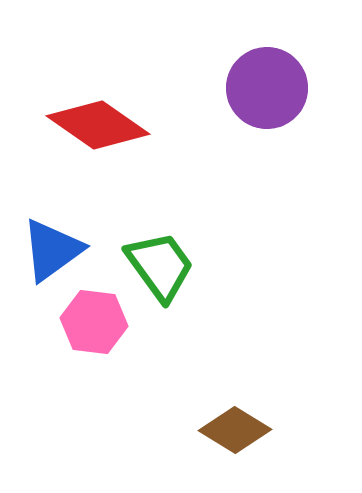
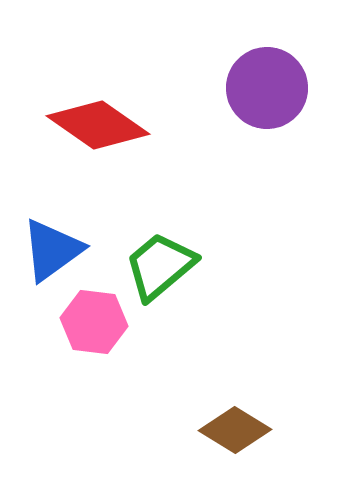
green trapezoid: rotated 94 degrees counterclockwise
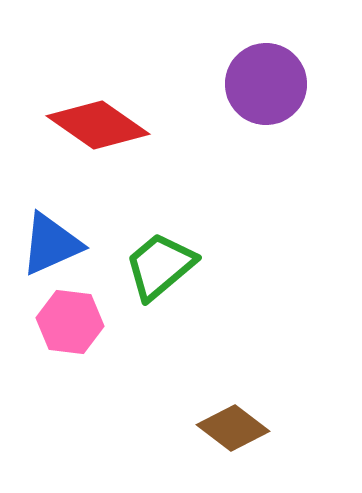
purple circle: moved 1 px left, 4 px up
blue triangle: moved 1 px left, 6 px up; rotated 12 degrees clockwise
pink hexagon: moved 24 px left
brown diamond: moved 2 px left, 2 px up; rotated 6 degrees clockwise
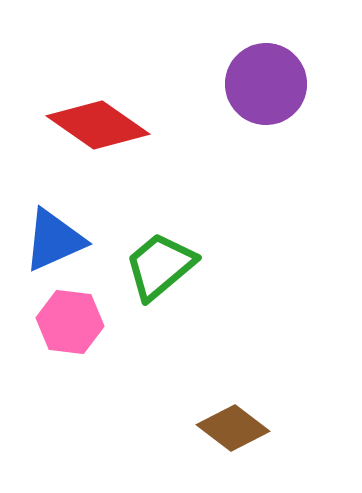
blue triangle: moved 3 px right, 4 px up
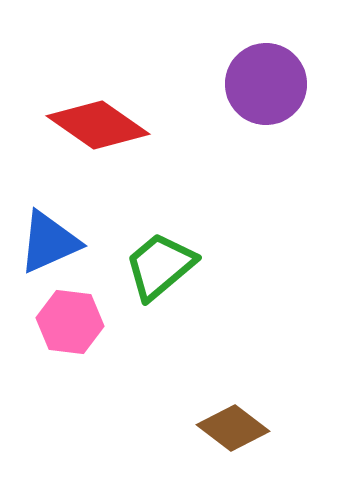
blue triangle: moved 5 px left, 2 px down
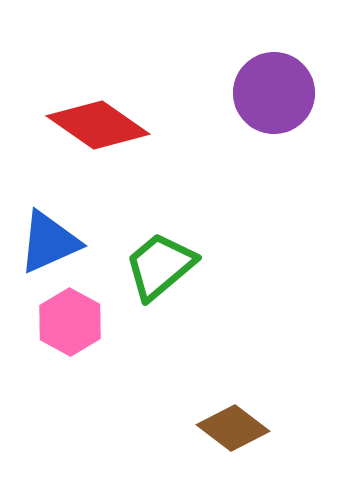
purple circle: moved 8 px right, 9 px down
pink hexagon: rotated 22 degrees clockwise
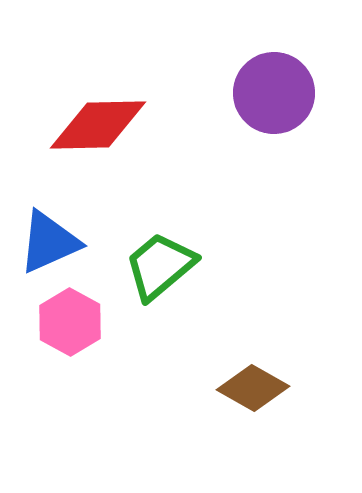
red diamond: rotated 36 degrees counterclockwise
brown diamond: moved 20 px right, 40 px up; rotated 8 degrees counterclockwise
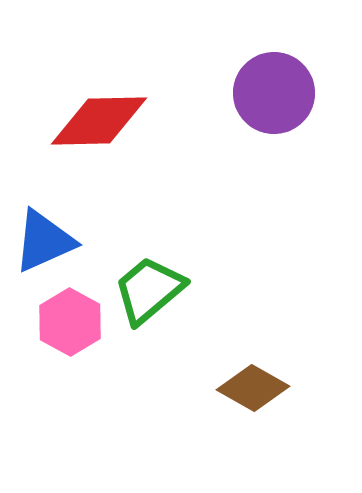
red diamond: moved 1 px right, 4 px up
blue triangle: moved 5 px left, 1 px up
green trapezoid: moved 11 px left, 24 px down
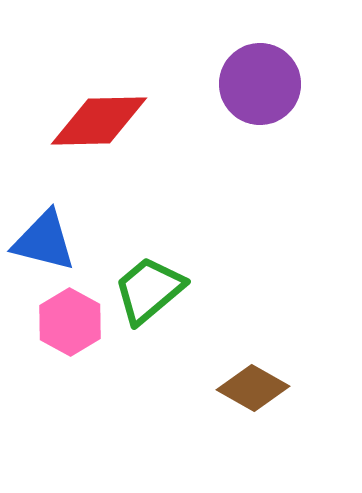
purple circle: moved 14 px left, 9 px up
blue triangle: rotated 38 degrees clockwise
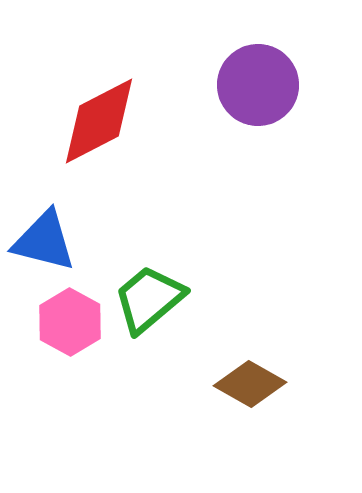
purple circle: moved 2 px left, 1 px down
red diamond: rotated 26 degrees counterclockwise
green trapezoid: moved 9 px down
brown diamond: moved 3 px left, 4 px up
